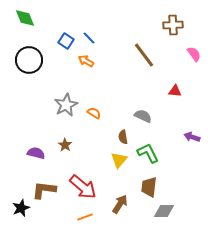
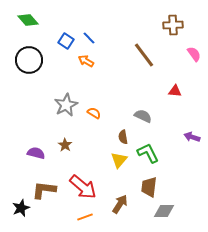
green diamond: moved 3 px right, 2 px down; rotated 20 degrees counterclockwise
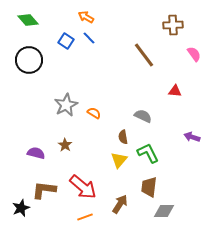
orange arrow: moved 44 px up
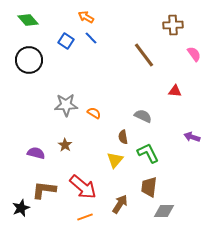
blue line: moved 2 px right
gray star: rotated 25 degrees clockwise
yellow triangle: moved 4 px left
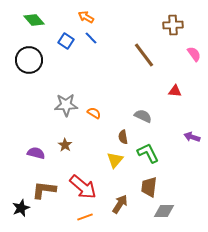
green diamond: moved 6 px right
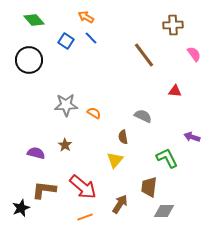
green L-shape: moved 19 px right, 5 px down
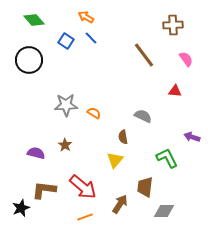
pink semicircle: moved 8 px left, 5 px down
brown trapezoid: moved 4 px left
